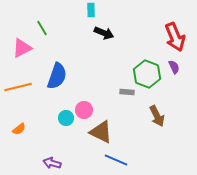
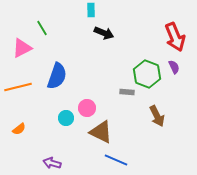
pink circle: moved 3 px right, 2 px up
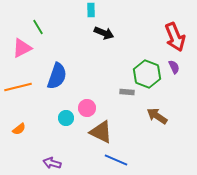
green line: moved 4 px left, 1 px up
brown arrow: rotated 150 degrees clockwise
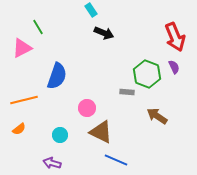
cyan rectangle: rotated 32 degrees counterclockwise
orange line: moved 6 px right, 13 px down
cyan circle: moved 6 px left, 17 px down
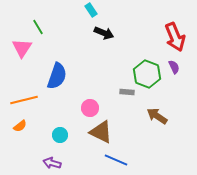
pink triangle: rotated 30 degrees counterclockwise
pink circle: moved 3 px right
orange semicircle: moved 1 px right, 3 px up
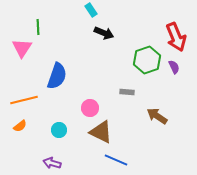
green line: rotated 28 degrees clockwise
red arrow: moved 1 px right
green hexagon: moved 14 px up; rotated 20 degrees clockwise
cyan circle: moved 1 px left, 5 px up
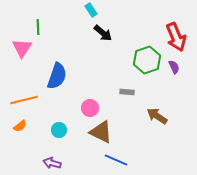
black arrow: moved 1 px left; rotated 18 degrees clockwise
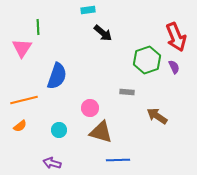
cyan rectangle: moved 3 px left; rotated 64 degrees counterclockwise
brown triangle: rotated 10 degrees counterclockwise
blue line: moved 2 px right; rotated 25 degrees counterclockwise
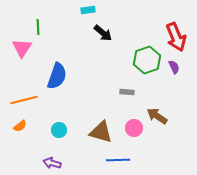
pink circle: moved 44 px right, 20 px down
